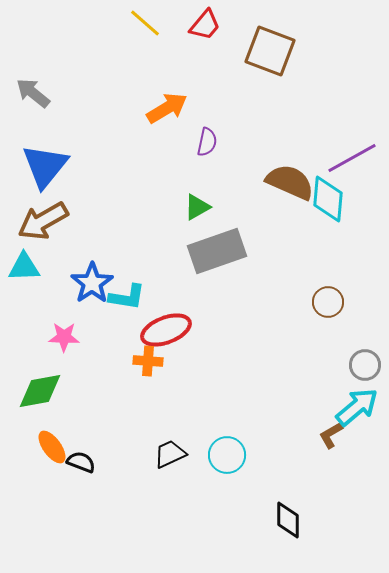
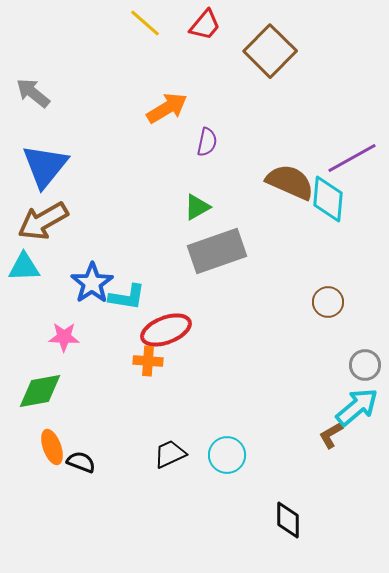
brown square: rotated 24 degrees clockwise
orange ellipse: rotated 16 degrees clockwise
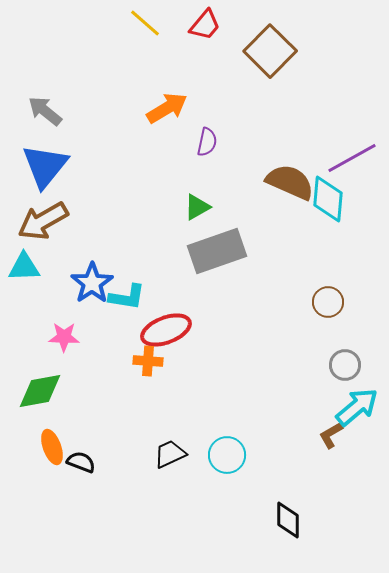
gray arrow: moved 12 px right, 18 px down
gray circle: moved 20 px left
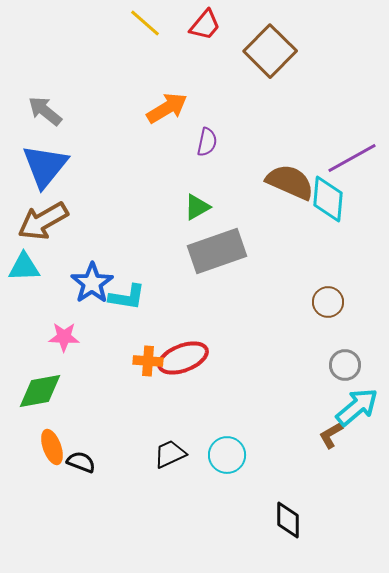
red ellipse: moved 17 px right, 28 px down
